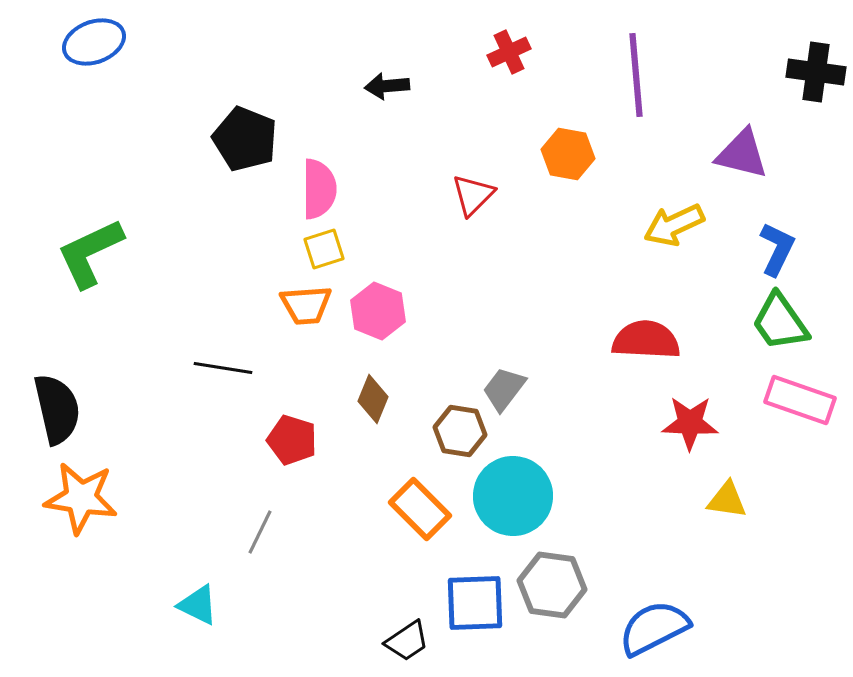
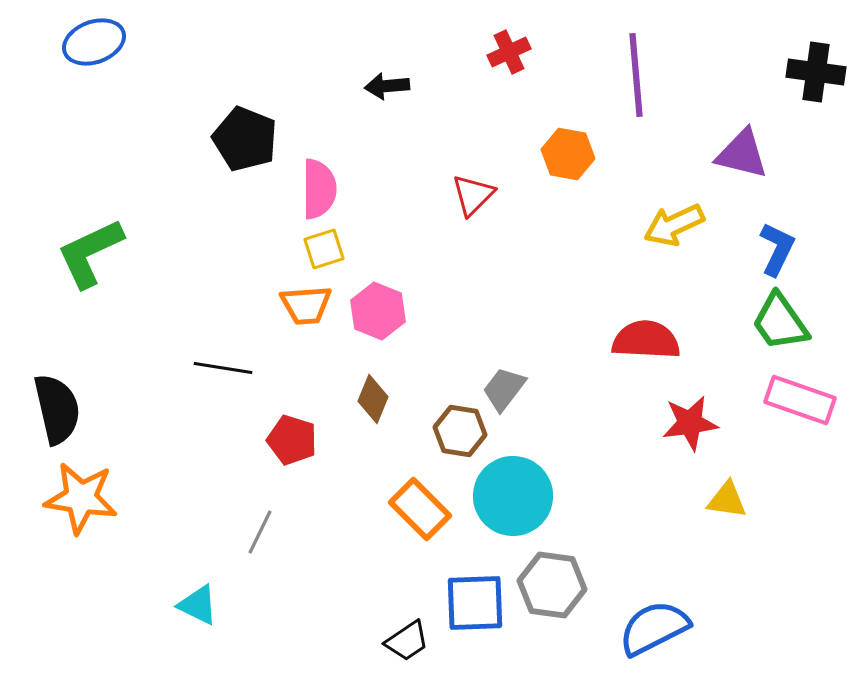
red star: rotated 10 degrees counterclockwise
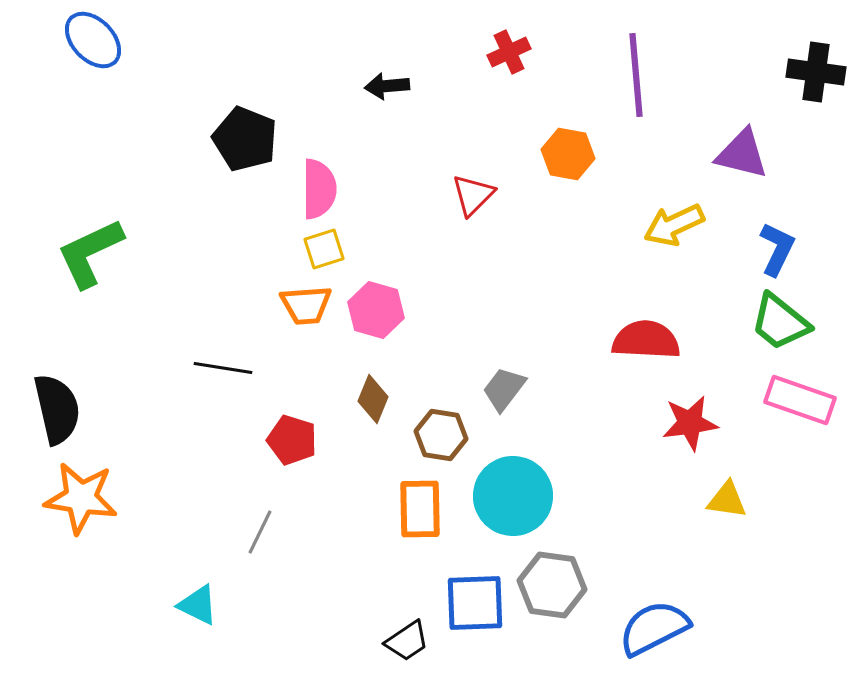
blue ellipse: moved 1 px left, 2 px up; rotated 66 degrees clockwise
pink hexagon: moved 2 px left, 1 px up; rotated 6 degrees counterclockwise
green trapezoid: rotated 16 degrees counterclockwise
brown hexagon: moved 19 px left, 4 px down
orange rectangle: rotated 44 degrees clockwise
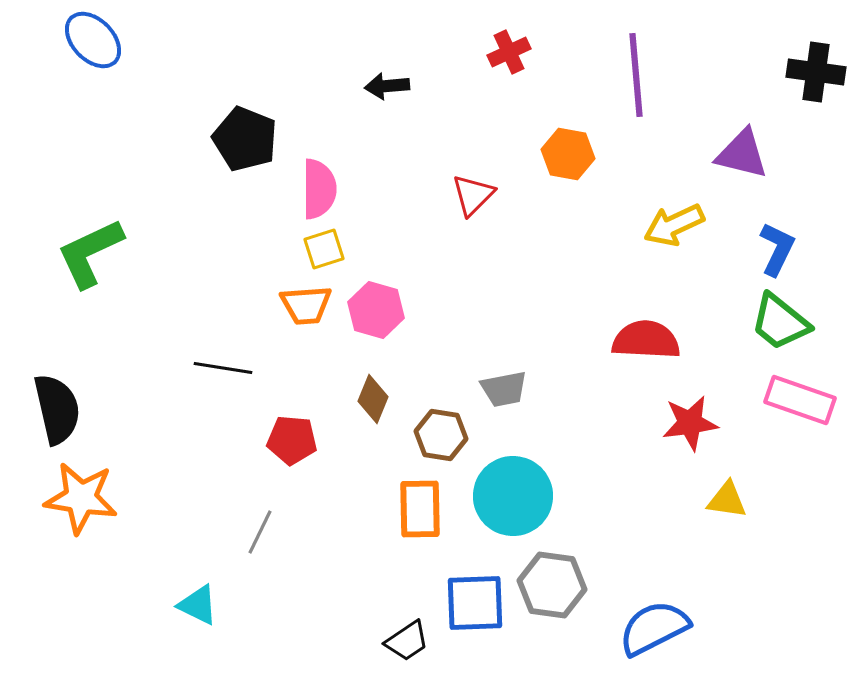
gray trapezoid: rotated 138 degrees counterclockwise
red pentagon: rotated 12 degrees counterclockwise
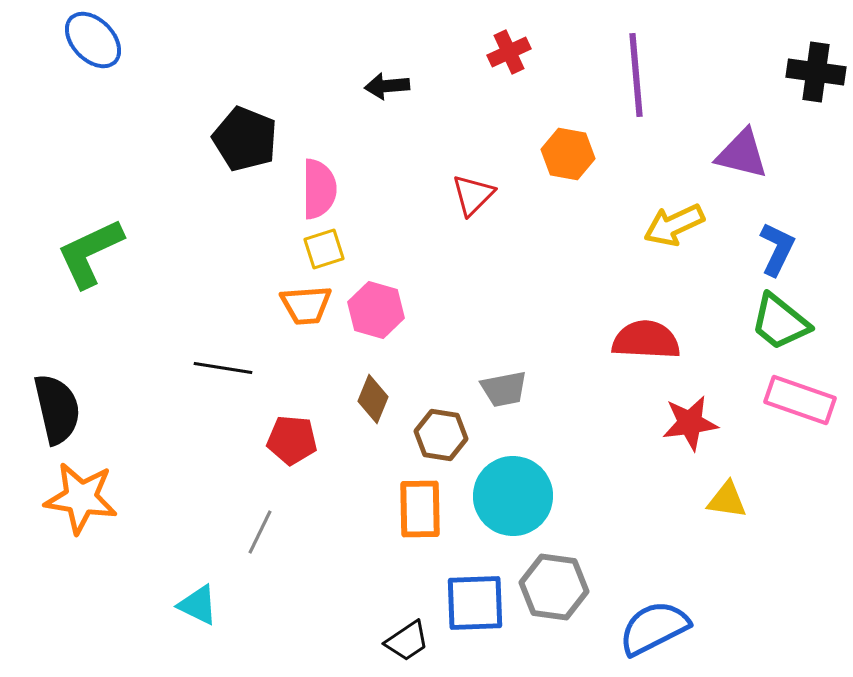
gray hexagon: moved 2 px right, 2 px down
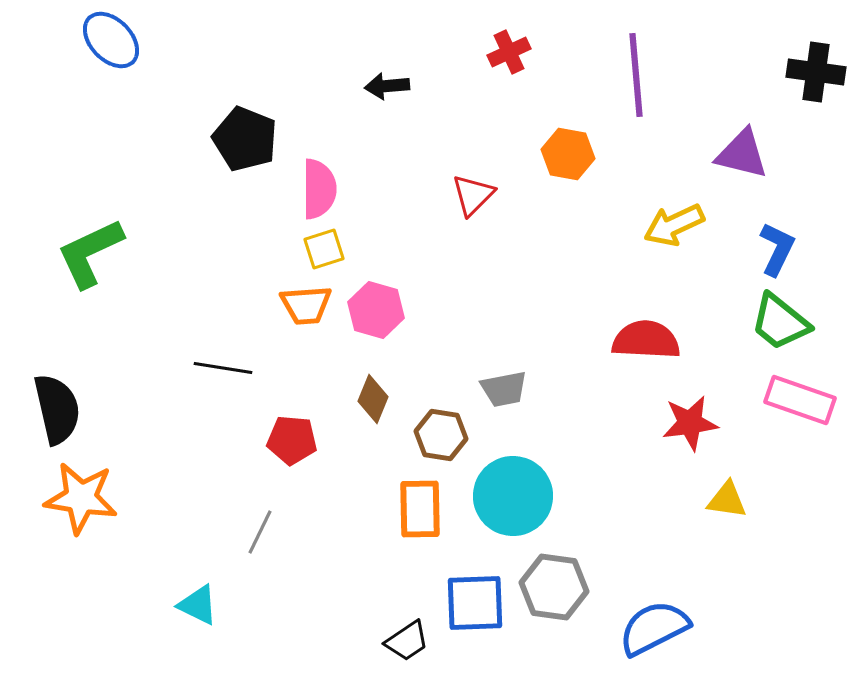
blue ellipse: moved 18 px right
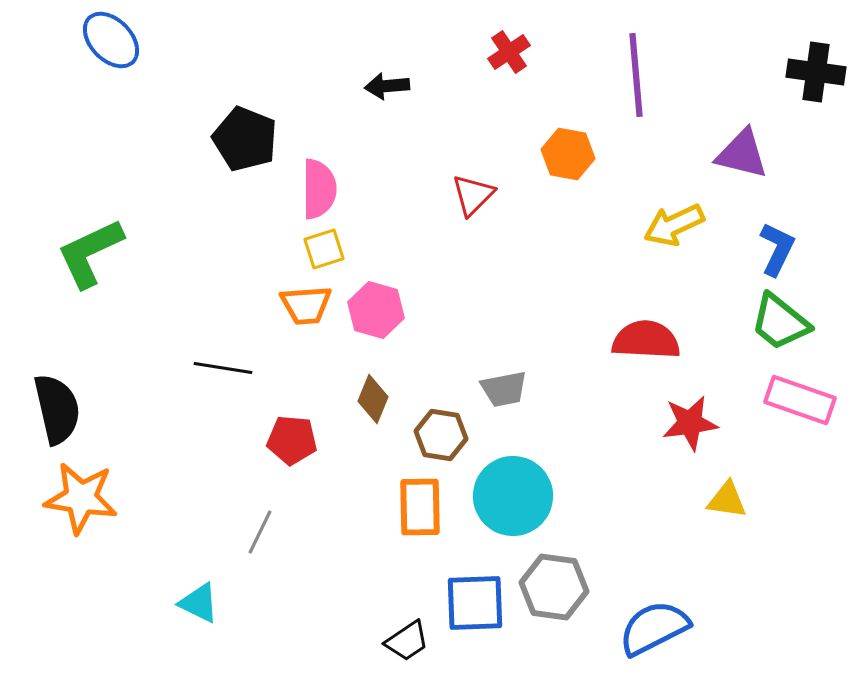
red cross: rotated 9 degrees counterclockwise
orange rectangle: moved 2 px up
cyan triangle: moved 1 px right, 2 px up
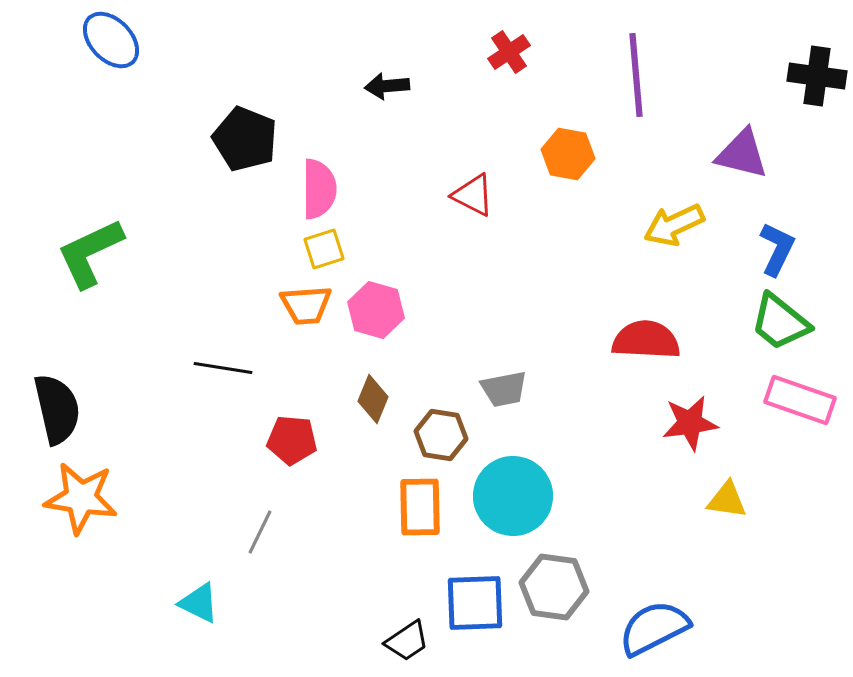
black cross: moved 1 px right, 4 px down
red triangle: rotated 48 degrees counterclockwise
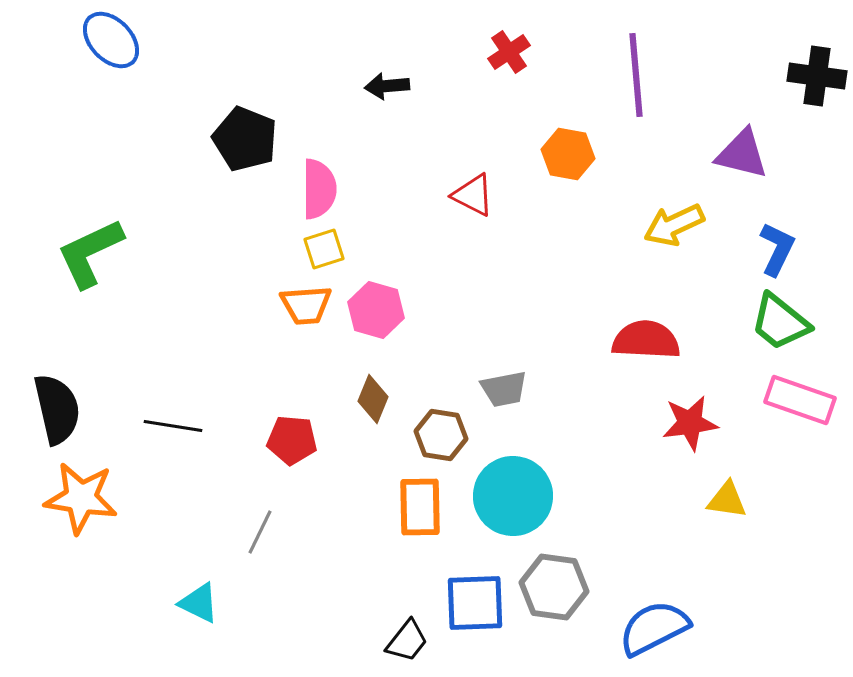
black line: moved 50 px left, 58 px down
black trapezoid: rotated 18 degrees counterclockwise
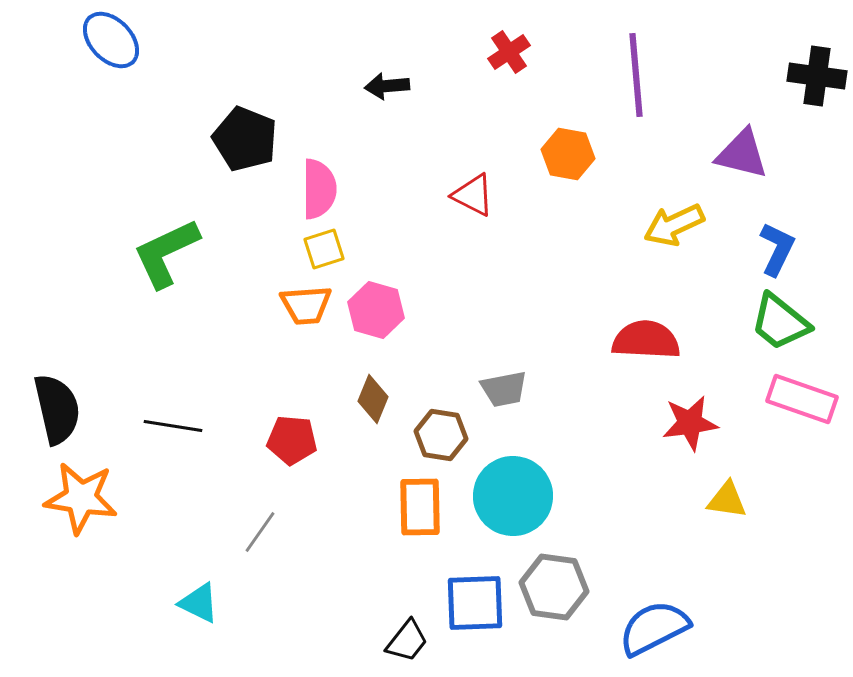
green L-shape: moved 76 px right
pink rectangle: moved 2 px right, 1 px up
gray line: rotated 9 degrees clockwise
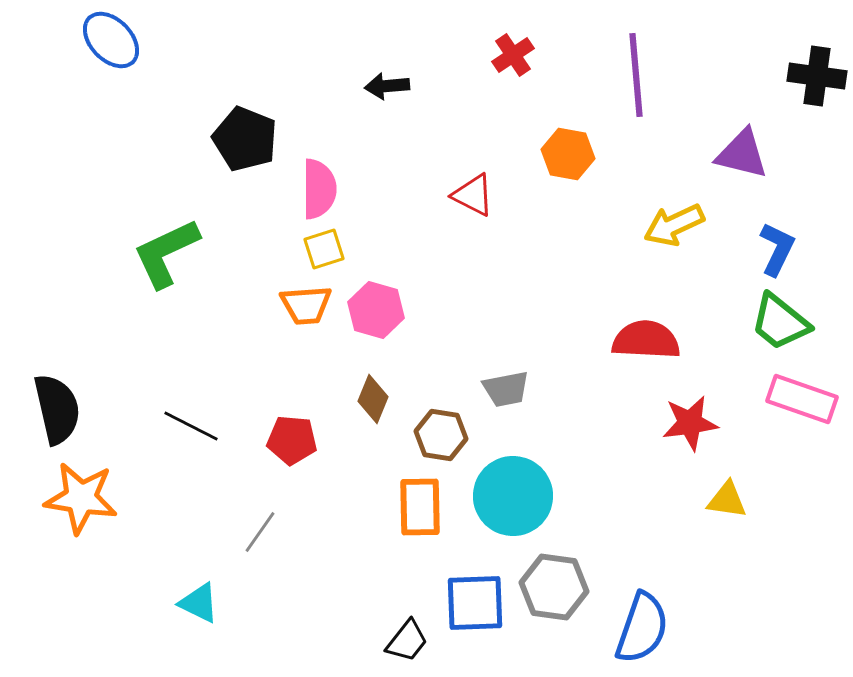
red cross: moved 4 px right, 3 px down
gray trapezoid: moved 2 px right
black line: moved 18 px right; rotated 18 degrees clockwise
blue semicircle: moved 12 px left; rotated 136 degrees clockwise
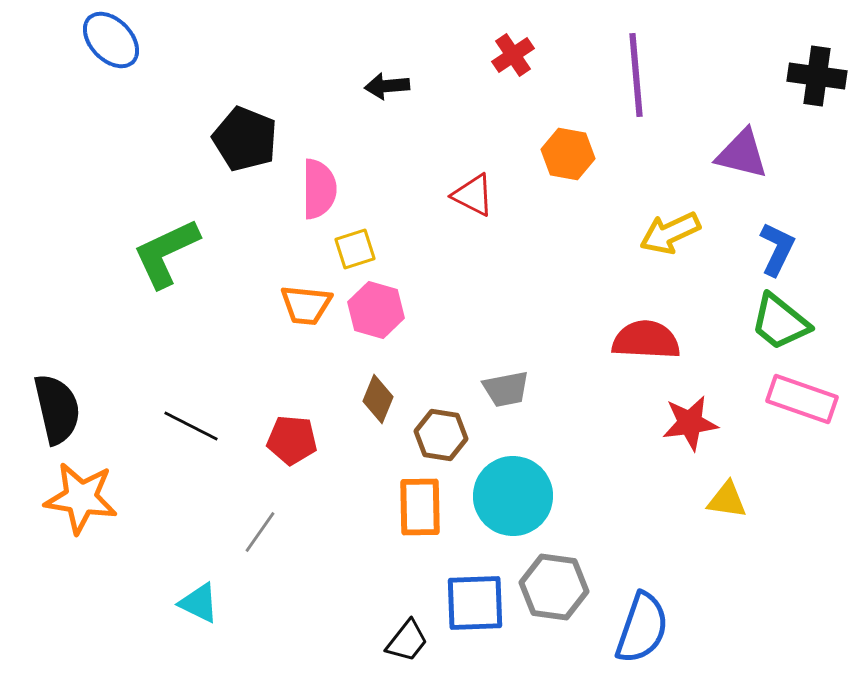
yellow arrow: moved 4 px left, 8 px down
yellow square: moved 31 px right
orange trapezoid: rotated 10 degrees clockwise
brown diamond: moved 5 px right
